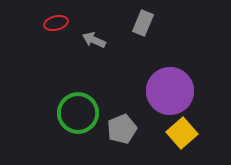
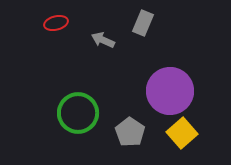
gray arrow: moved 9 px right
gray pentagon: moved 8 px right, 3 px down; rotated 16 degrees counterclockwise
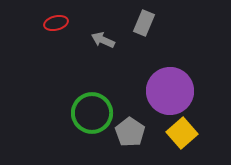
gray rectangle: moved 1 px right
green circle: moved 14 px right
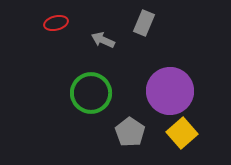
green circle: moved 1 px left, 20 px up
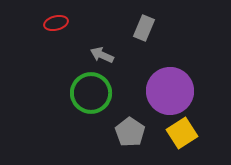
gray rectangle: moved 5 px down
gray arrow: moved 1 px left, 15 px down
yellow square: rotated 8 degrees clockwise
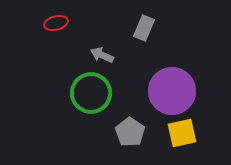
purple circle: moved 2 px right
yellow square: rotated 20 degrees clockwise
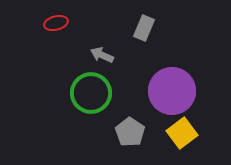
yellow square: rotated 24 degrees counterclockwise
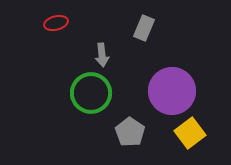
gray arrow: rotated 120 degrees counterclockwise
yellow square: moved 8 px right
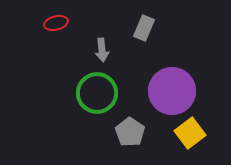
gray arrow: moved 5 px up
green circle: moved 6 px right
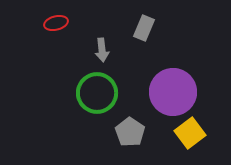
purple circle: moved 1 px right, 1 px down
